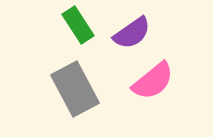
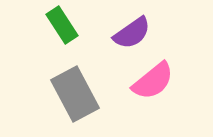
green rectangle: moved 16 px left
gray rectangle: moved 5 px down
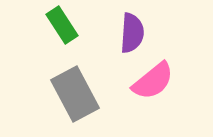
purple semicircle: rotated 51 degrees counterclockwise
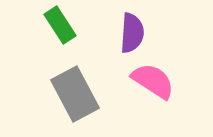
green rectangle: moved 2 px left
pink semicircle: rotated 108 degrees counterclockwise
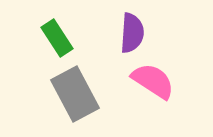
green rectangle: moved 3 px left, 13 px down
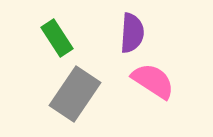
gray rectangle: rotated 62 degrees clockwise
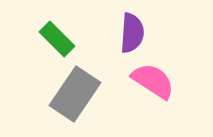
green rectangle: moved 1 px down; rotated 12 degrees counterclockwise
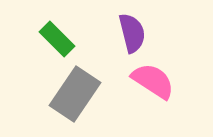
purple semicircle: rotated 18 degrees counterclockwise
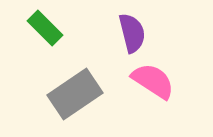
green rectangle: moved 12 px left, 11 px up
gray rectangle: rotated 22 degrees clockwise
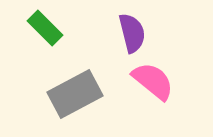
pink semicircle: rotated 6 degrees clockwise
gray rectangle: rotated 6 degrees clockwise
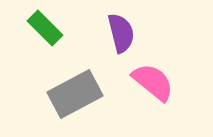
purple semicircle: moved 11 px left
pink semicircle: moved 1 px down
